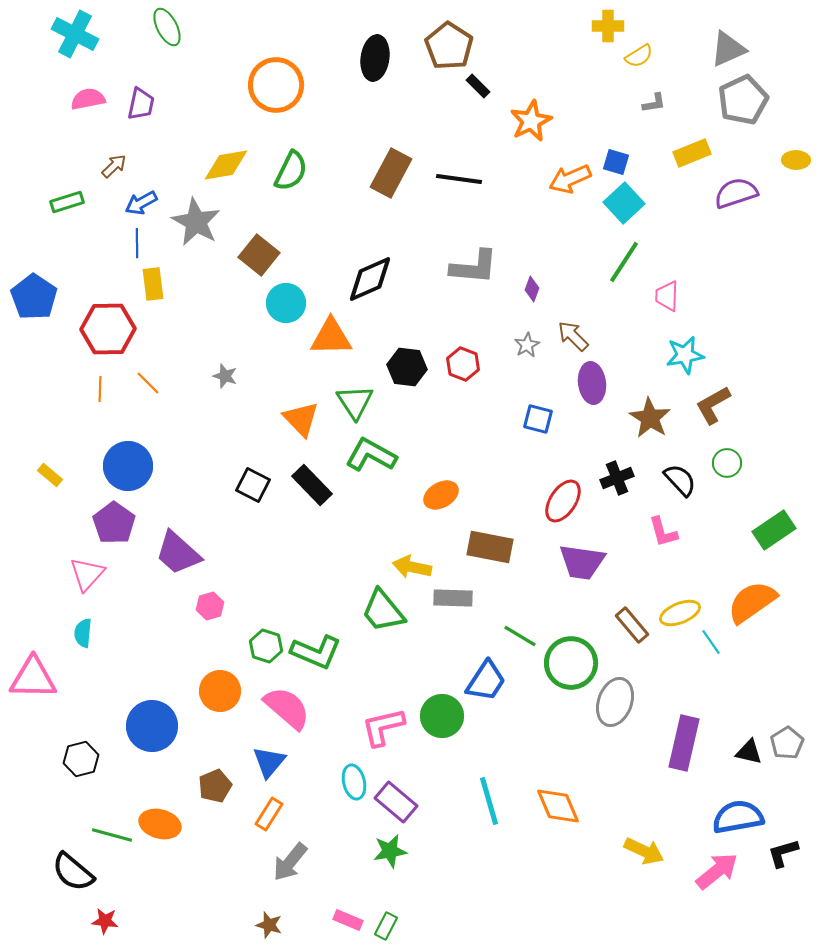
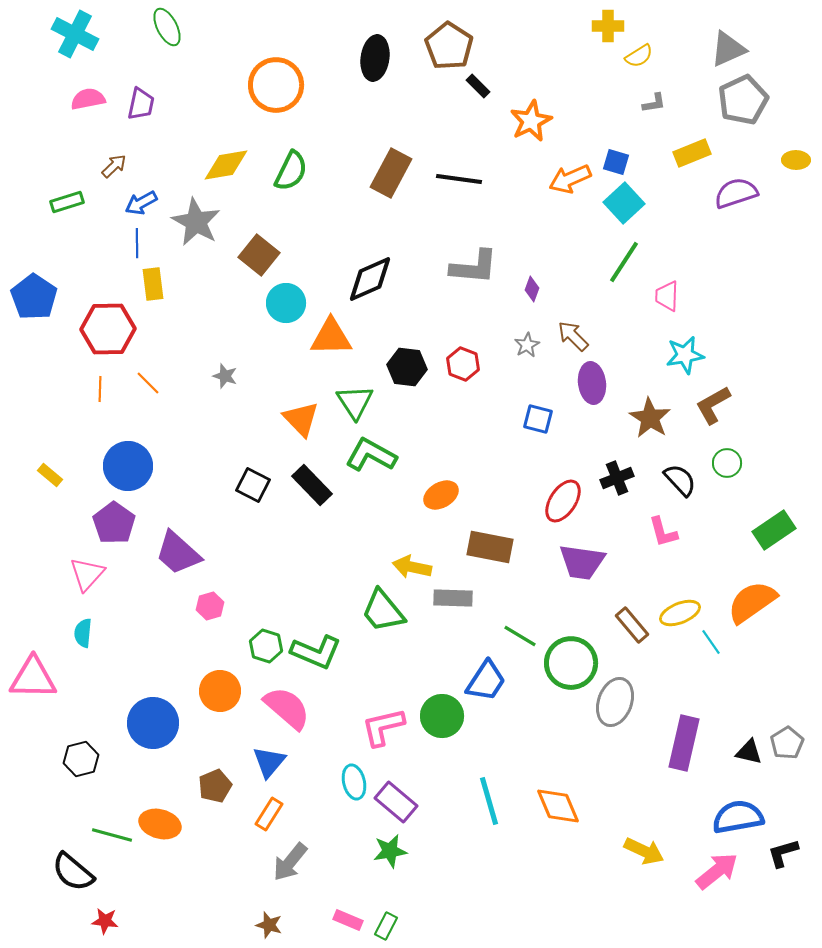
blue circle at (152, 726): moved 1 px right, 3 px up
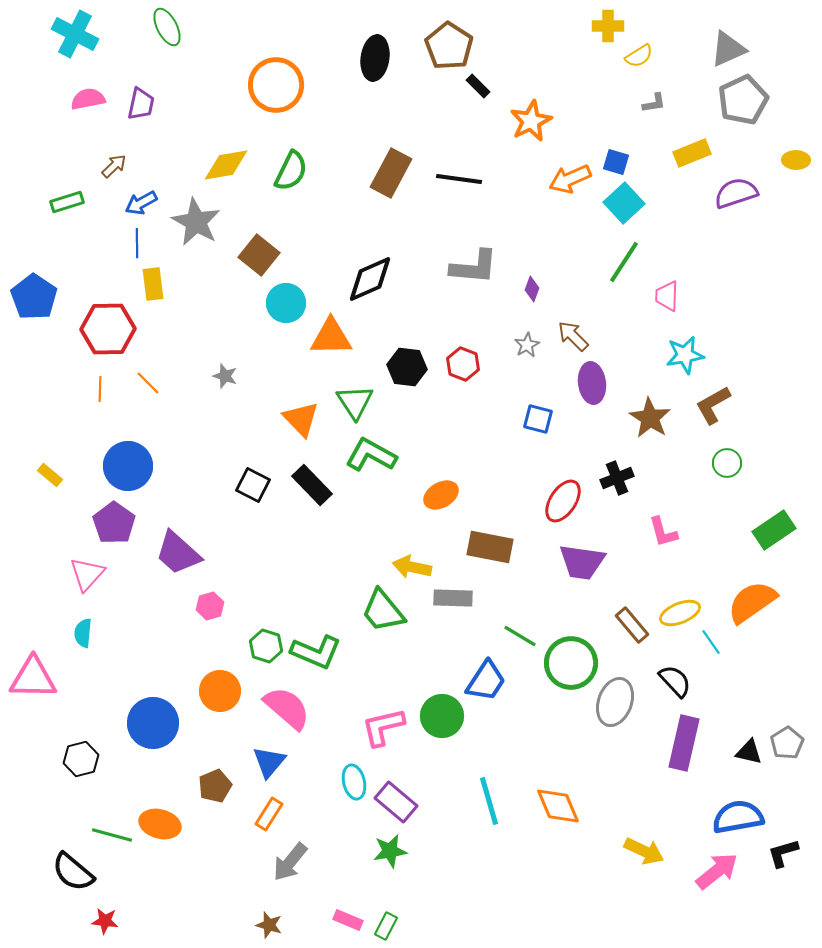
black semicircle at (680, 480): moved 5 px left, 201 px down
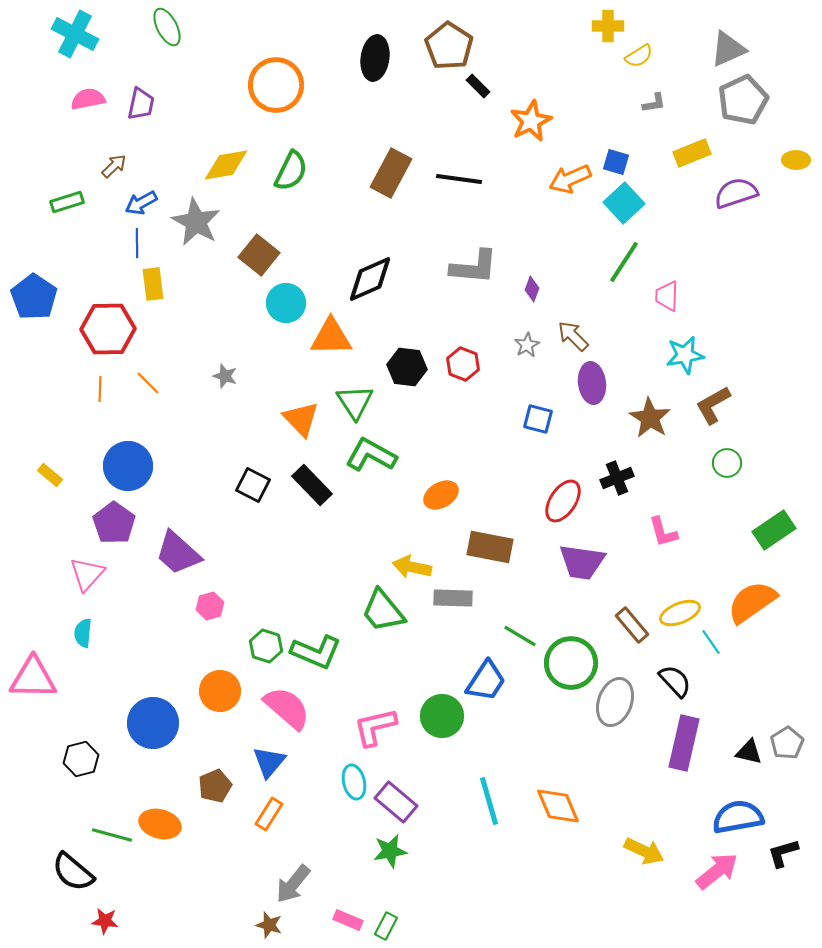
pink L-shape at (383, 727): moved 8 px left
gray arrow at (290, 862): moved 3 px right, 22 px down
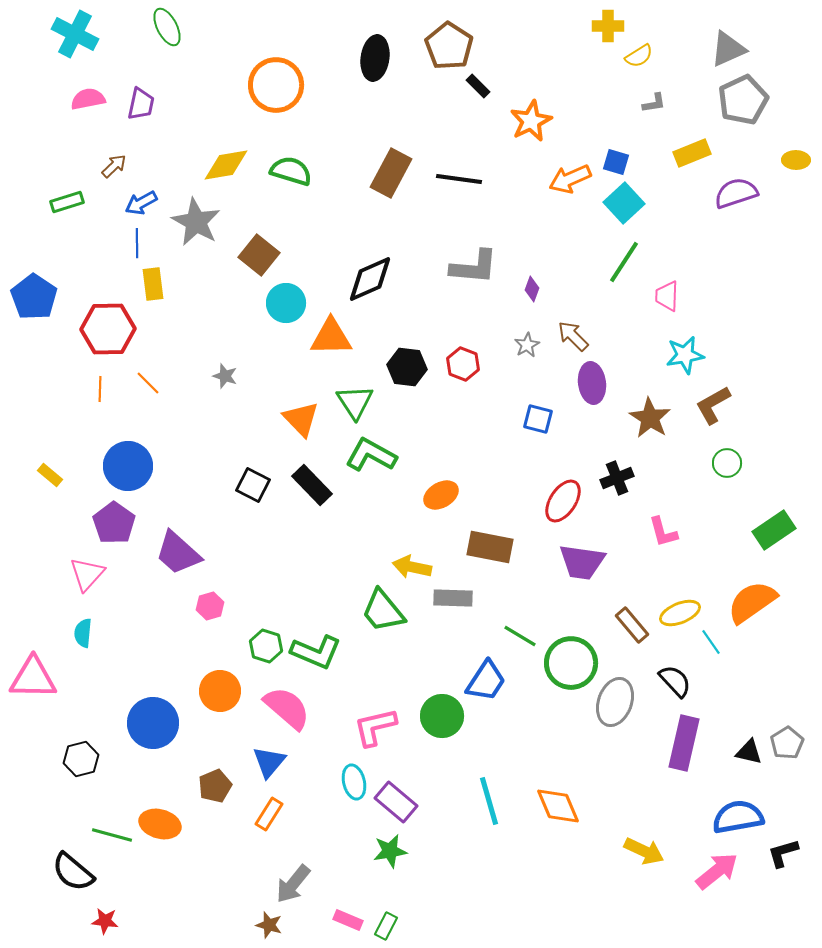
green semicircle at (291, 171): rotated 99 degrees counterclockwise
